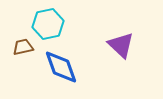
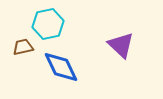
blue diamond: rotated 6 degrees counterclockwise
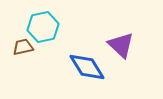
cyan hexagon: moved 5 px left, 3 px down
blue diamond: moved 26 px right; rotated 6 degrees counterclockwise
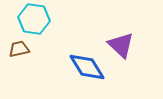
cyan hexagon: moved 9 px left, 8 px up; rotated 20 degrees clockwise
brown trapezoid: moved 4 px left, 2 px down
